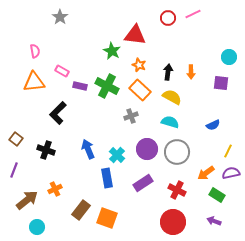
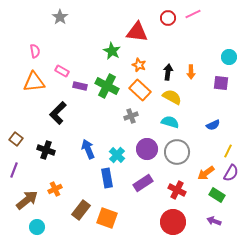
red triangle at (135, 35): moved 2 px right, 3 px up
purple semicircle at (231, 173): rotated 132 degrees clockwise
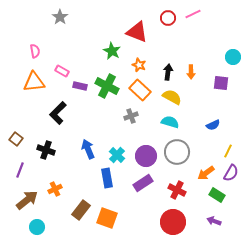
red triangle at (137, 32): rotated 15 degrees clockwise
cyan circle at (229, 57): moved 4 px right
purple circle at (147, 149): moved 1 px left, 7 px down
purple line at (14, 170): moved 6 px right
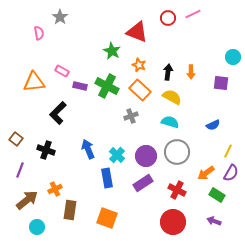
pink semicircle at (35, 51): moved 4 px right, 18 px up
brown rectangle at (81, 210): moved 11 px left; rotated 30 degrees counterclockwise
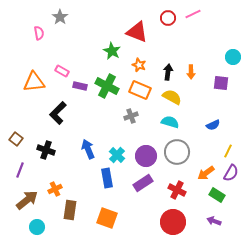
orange rectangle at (140, 90): rotated 20 degrees counterclockwise
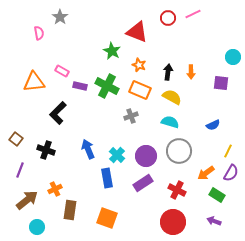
gray circle at (177, 152): moved 2 px right, 1 px up
